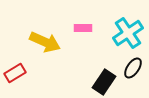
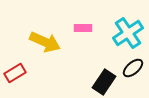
black ellipse: rotated 15 degrees clockwise
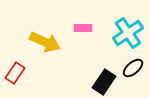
red rectangle: rotated 25 degrees counterclockwise
